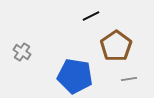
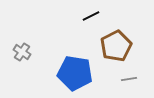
brown pentagon: rotated 8 degrees clockwise
blue pentagon: moved 3 px up
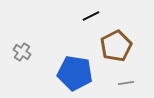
gray line: moved 3 px left, 4 px down
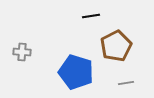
black line: rotated 18 degrees clockwise
gray cross: rotated 30 degrees counterclockwise
blue pentagon: moved 1 px right, 1 px up; rotated 8 degrees clockwise
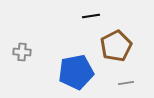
blue pentagon: rotated 28 degrees counterclockwise
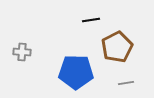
black line: moved 4 px down
brown pentagon: moved 1 px right, 1 px down
blue pentagon: rotated 12 degrees clockwise
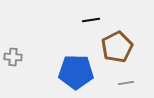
gray cross: moved 9 px left, 5 px down
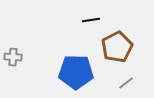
gray line: rotated 28 degrees counterclockwise
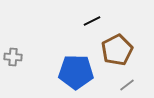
black line: moved 1 px right, 1 px down; rotated 18 degrees counterclockwise
brown pentagon: moved 3 px down
gray line: moved 1 px right, 2 px down
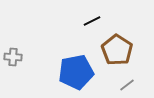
brown pentagon: rotated 12 degrees counterclockwise
blue pentagon: rotated 12 degrees counterclockwise
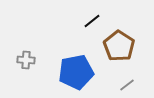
black line: rotated 12 degrees counterclockwise
brown pentagon: moved 2 px right, 4 px up
gray cross: moved 13 px right, 3 px down
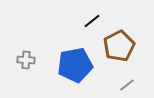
brown pentagon: rotated 12 degrees clockwise
blue pentagon: moved 1 px left, 7 px up
